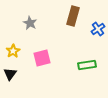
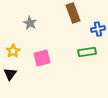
brown rectangle: moved 3 px up; rotated 36 degrees counterclockwise
blue cross: rotated 24 degrees clockwise
green rectangle: moved 13 px up
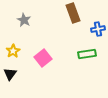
gray star: moved 6 px left, 3 px up
green rectangle: moved 2 px down
pink square: moved 1 px right; rotated 24 degrees counterclockwise
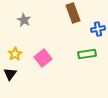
yellow star: moved 2 px right, 3 px down
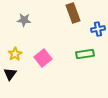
gray star: rotated 24 degrees counterclockwise
green rectangle: moved 2 px left
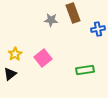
gray star: moved 27 px right
green rectangle: moved 16 px down
black triangle: rotated 16 degrees clockwise
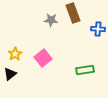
blue cross: rotated 16 degrees clockwise
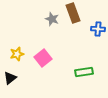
gray star: moved 1 px right, 1 px up; rotated 16 degrees clockwise
yellow star: moved 2 px right; rotated 16 degrees clockwise
green rectangle: moved 1 px left, 2 px down
black triangle: moved 4 px down
